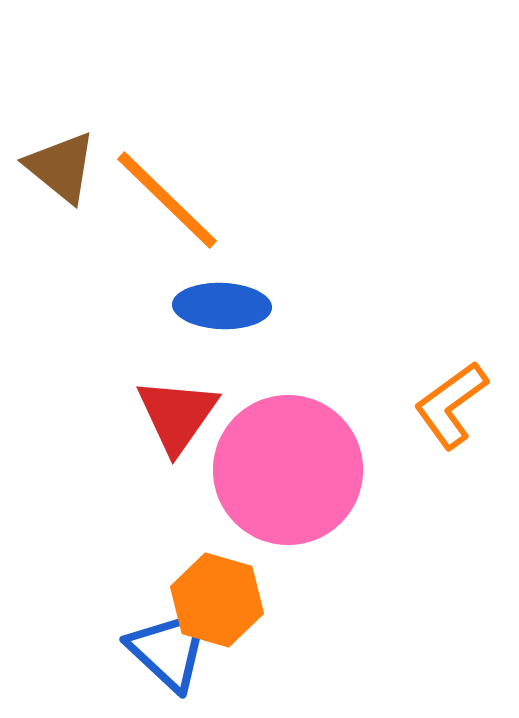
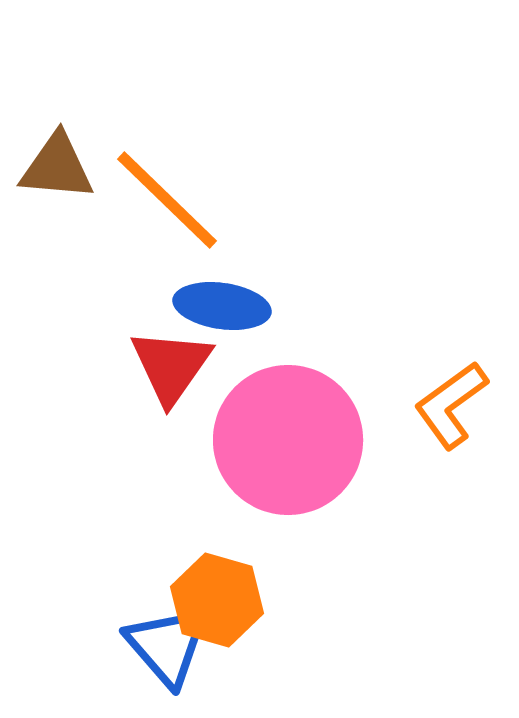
brown triangle: moved 4 px left; rotated 34 degrees counterclockwise
blue ellipse: rotated 6 degrees clockwise
red triangle: moved 6 px left, 49 px up
pink circle: moved 30 px up
blue triangle: moved 2 px left, 4 px up; rotated 6 degrees clockwise
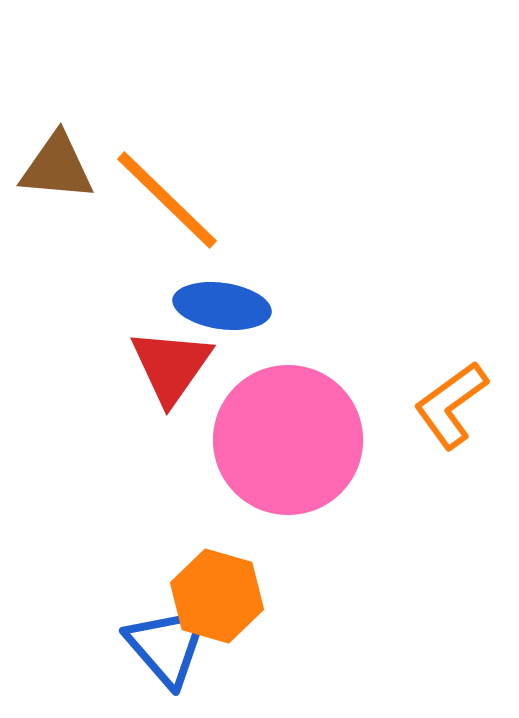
orange hexagon: moved 4 px up
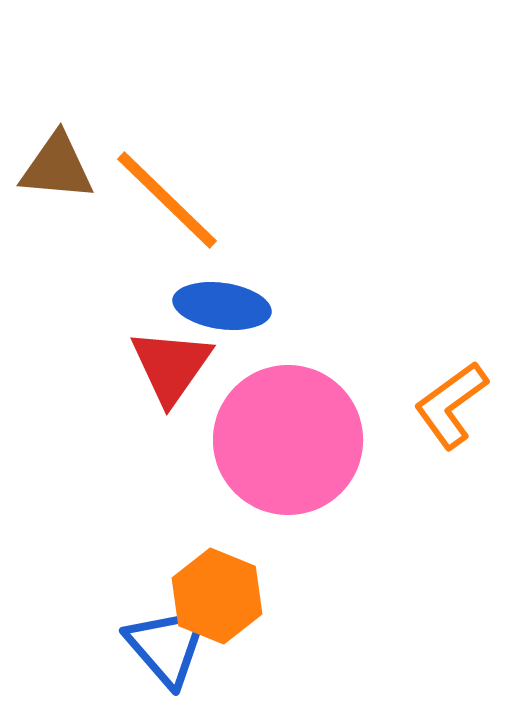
orange hexagon: rotated 6 degrees clockwise
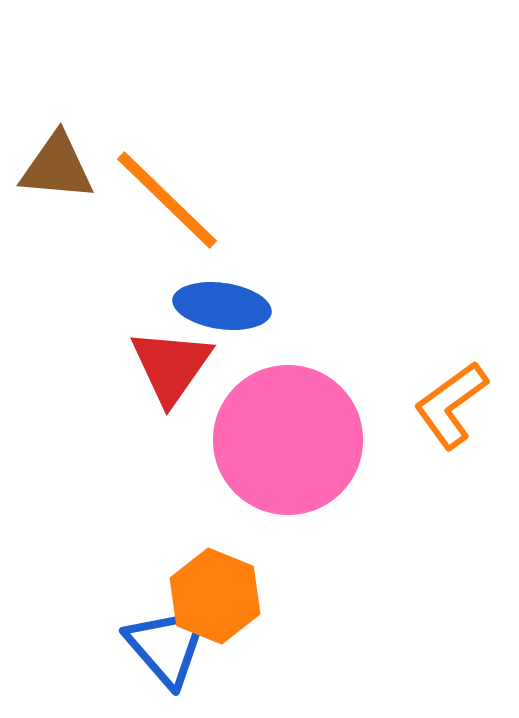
orange hexagon: moved 2 px left
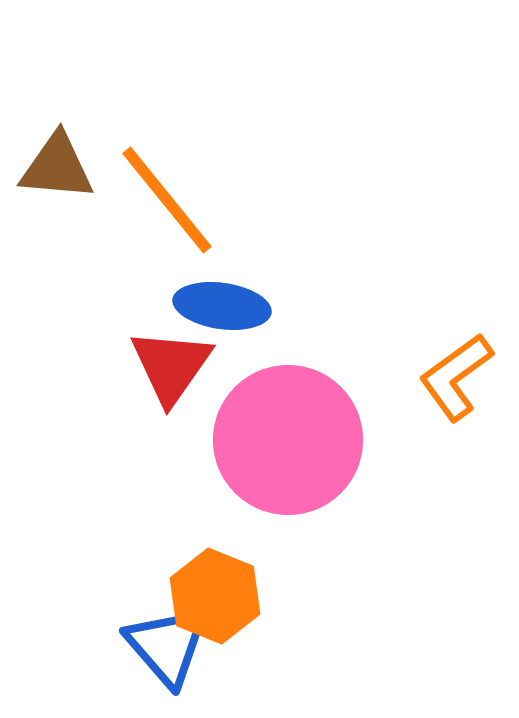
orange line: rotated 7 degrees clockwise
orange L-shape: moved 5 px right, 28 px up
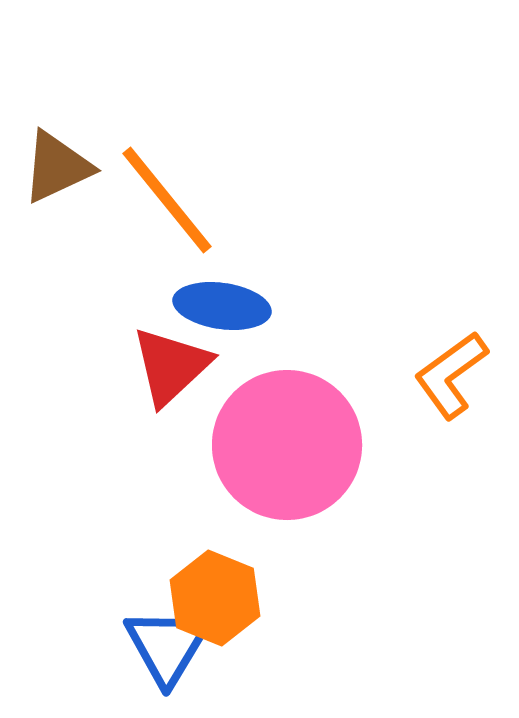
brown triangle: rotated 30 degrees counterclockwise
red triangle: rotated 12 degrees clockwise
orange L-shape: moved 5 px left, 2 px up
pink circle: moved 1 px left, 5 px down
orange hexagon: moved 2 px down
blue triangle: rotated 12 degrees clockwise
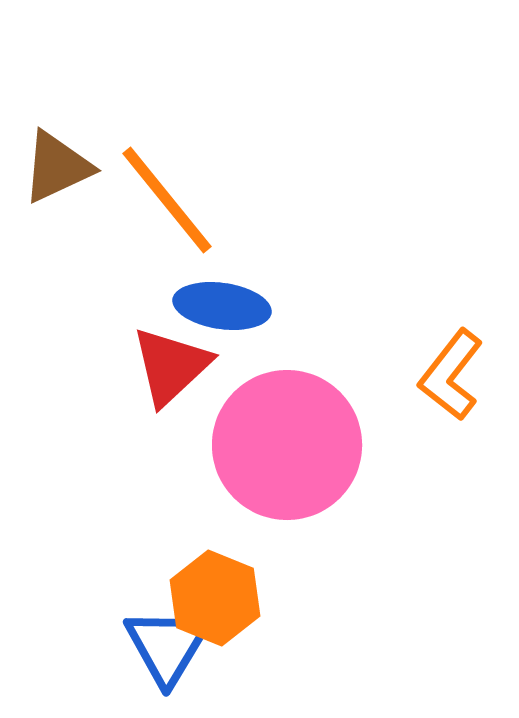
orange L-shape: rotated 16 degrees counterclockwise
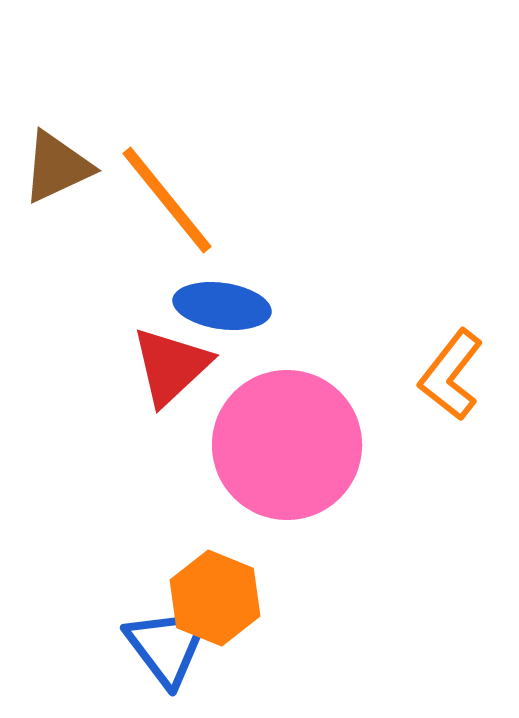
blue triangle: rotated 8 degrees counterclockwise
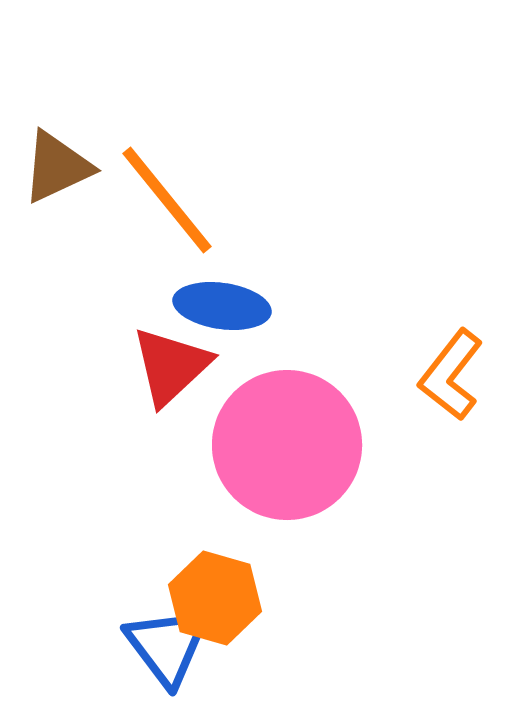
orange hexagon: rotated 6 degrees counterclockwise
